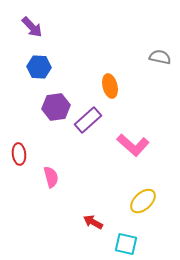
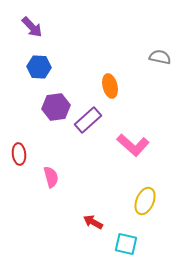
yellow ellipse: moved 2 px right; rotated 24 degrees counterclockwise
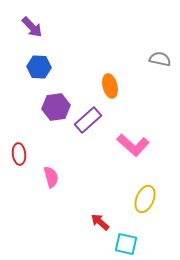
gray semicircle: moved 2 px down
yellow ellipse: moved 2 px up
red arrow: moved 7 px right; rotated 12 degrees clockwise
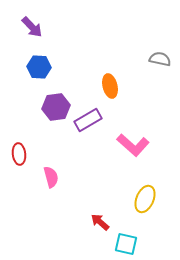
purple rectangle: rotated 12 degrees clockwise
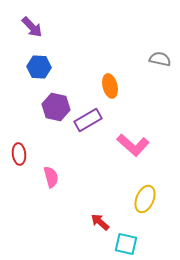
purple hexagon: rotated 20 degrees clockwise
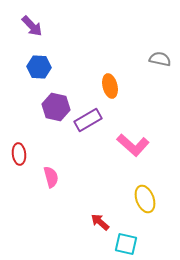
purple arrow: moved 1 px up
yellow ellipse: rotated 44 degrees counterclockwise
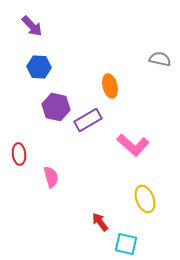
red arrow: rotated 12 degrees clockwise
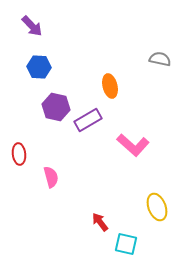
yellow ellipse: moved 12 px right, 8 px down
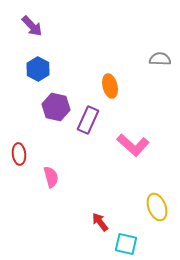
gray semicircle: rotated 10 degrees counterclockwise
blue hexagon: moved 1 px left, 2 px down; rotated 25 degrees clockwise
purple rectangle: rotated 36 degrees counterclockwise
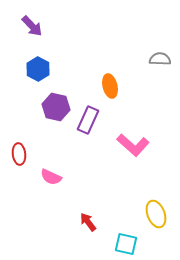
pink semicircle: rotated 130 degrees clockwise
yellow ellipse: moved 1 px left, 7 px down
red arrow: moved 12 px left
